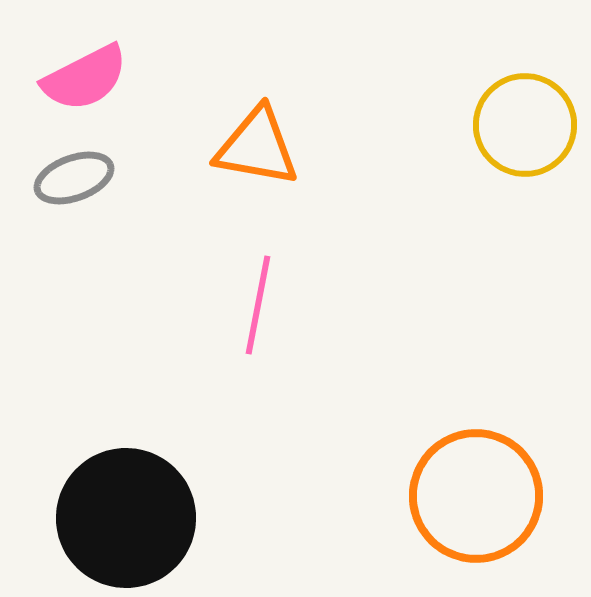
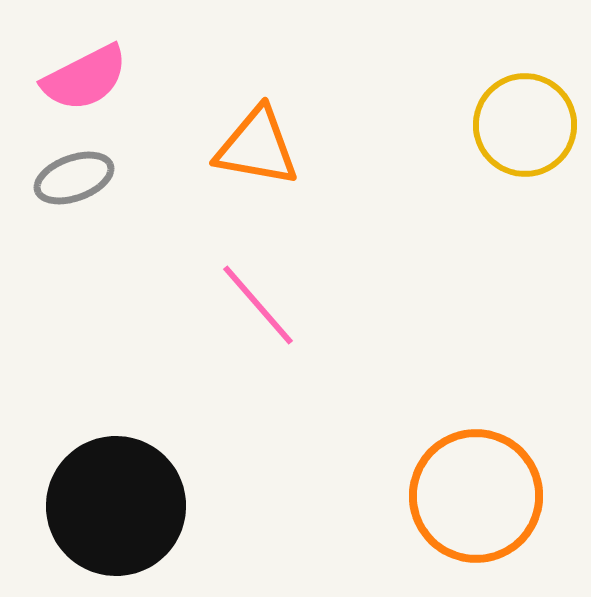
pink line: rotated 52 degrees counterclockwise
black circle: moved 10 px left, 12 px up
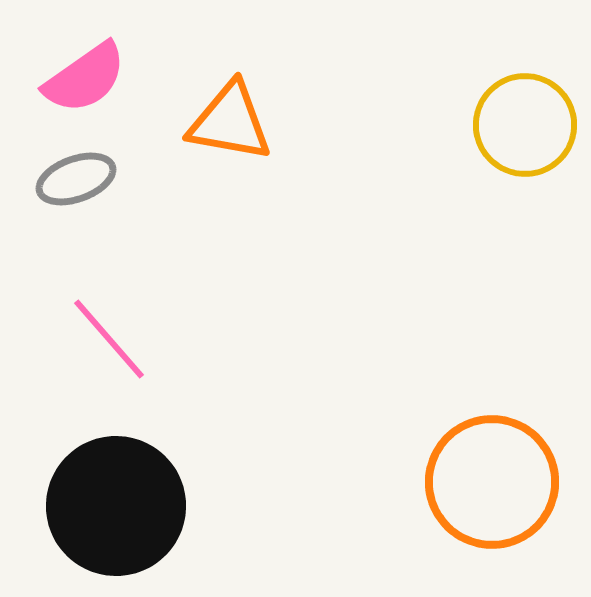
pink semicircle: rotated 8 degrees counterclockwise
orange triangle: moved 27 px left, 25 px up
gray ellipse: moved 2 px right, 1 px down
pink line: moved 149 px left, 34 px down
orange circle: moved 16 px right, 14 px up
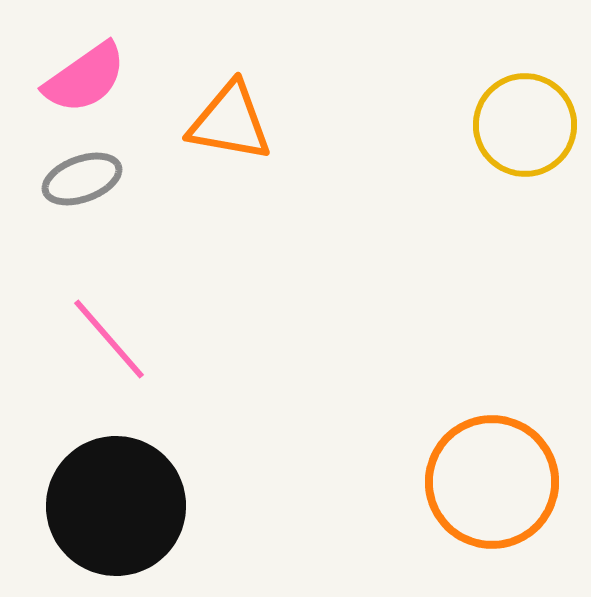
gray ellipse: moved 6 px right
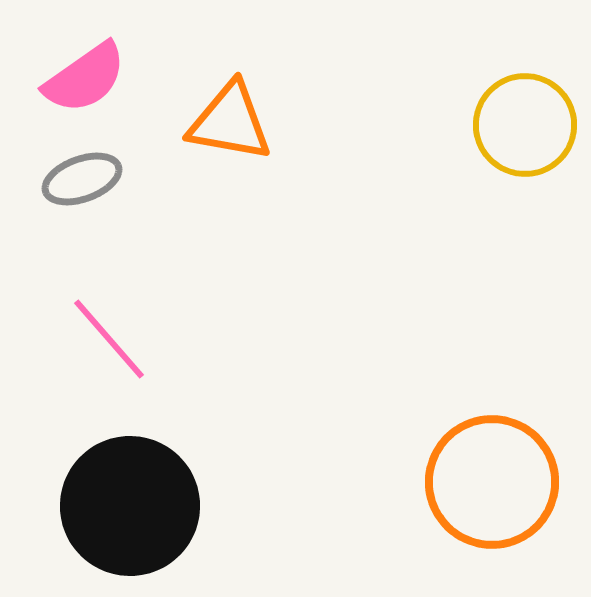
black circle: moved 14 px right
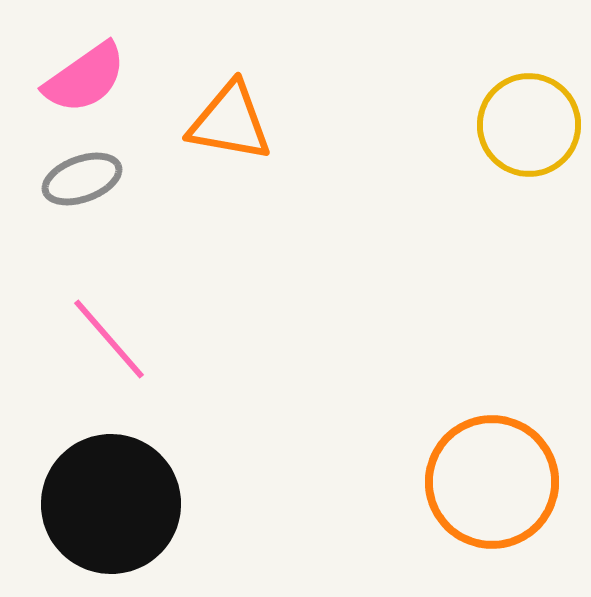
yellow circle: moved 4 px right
black circle: moved 19 px left, 2 px up
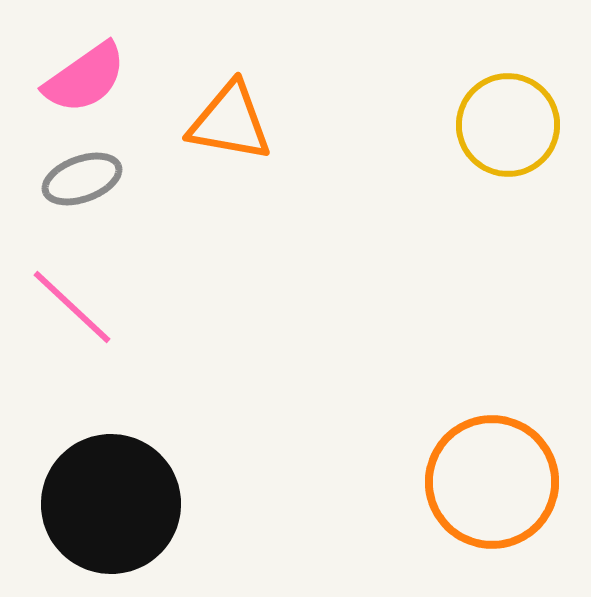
yellow circle: moved 21 px left
pink line: moved 37 px left, 32 px up; rotated 6 degrees counterclockwise
